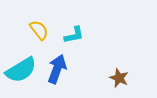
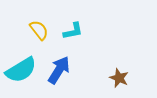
cyan L-shape: moved 1 px left, 4 px up
blue arrow: moved 2 px right, 1 px down; rotated 12 degrees clockwise
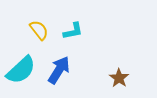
cyan semicircle: rotated 12 degrees counterclockwise
brown star: rotated 12 degrees clockwise
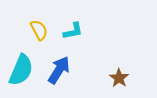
yellow semicircle: rotated 10 degrees clockwise
cyan semicircle: rotated 24 degrees counterclockwise
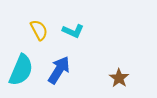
cyan L-shape: rotated 35 degrees clockwise
